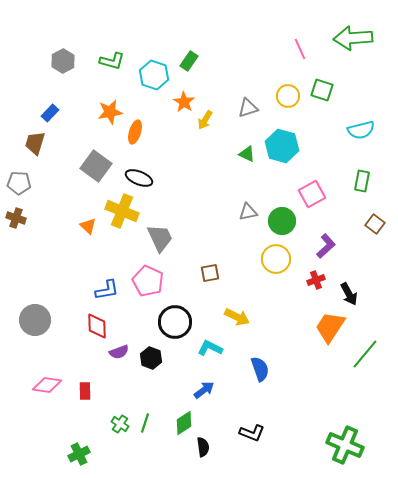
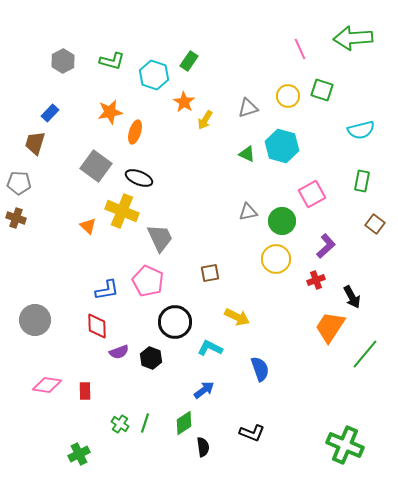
black arrow at (349, 294): moved 3 px right, 3 px down
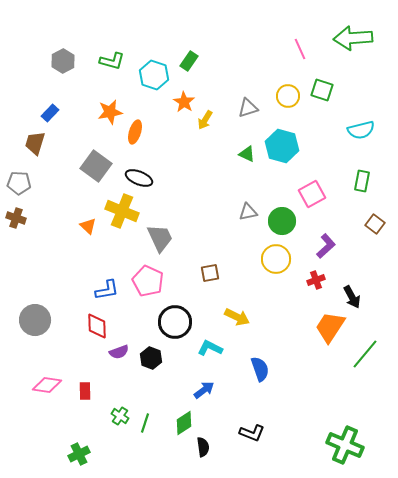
green cross at (120, 424): moved 8 px up
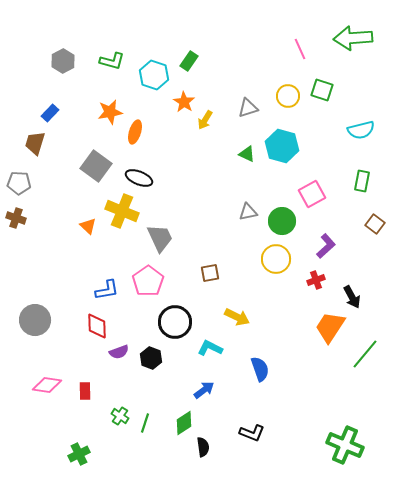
pink pentagon at (148, 281): rotated 12 degrees clockwise
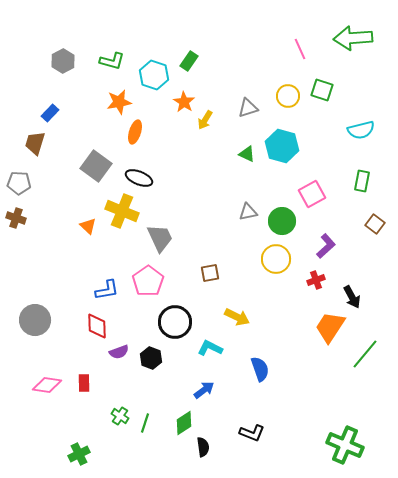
orange star at (110, 112): moved 9 px right, 10 px up
red rectangle at (85, 391): moved 1 px left, 8 px up
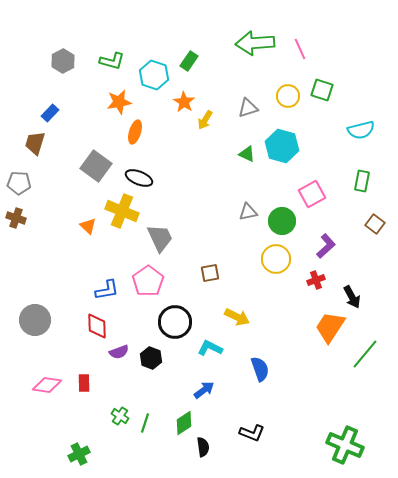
green arrow at (353, 38): moved 98 px left, 5 px down
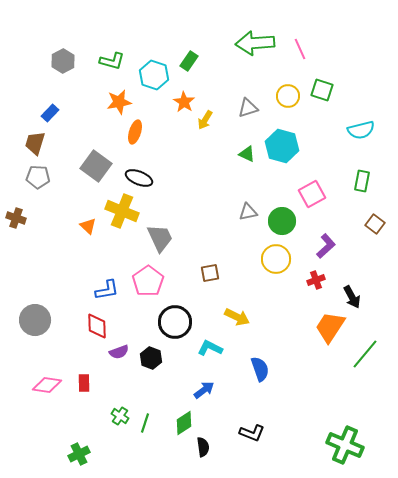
gray pentagon at (19, 183): moved 19 px right, 6 px up
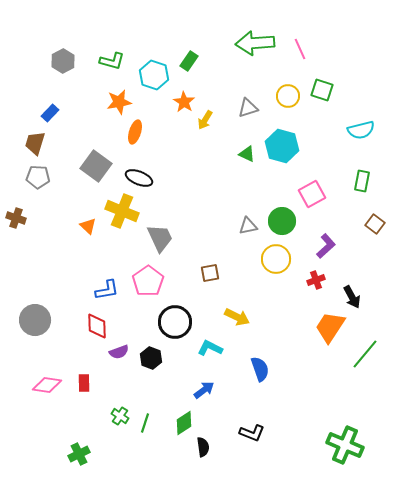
gray triangle at (248, 212): moved 14 px down
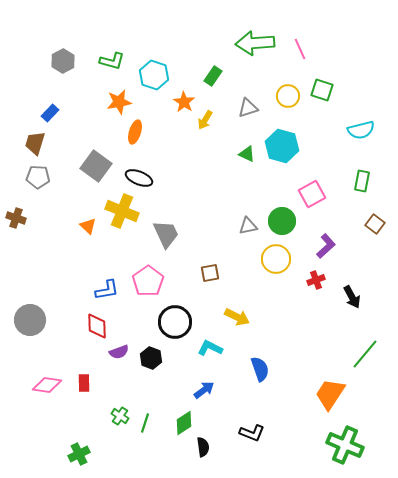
green rectangle at (189, 61): moved 24 px right, 15 px down
gray trapezoid at (160, 238): moved 6 px right, 4 px up
gray circle at (35, 320): moved 5 px left
orange trapezoid at (330, 327): moved 67 px down
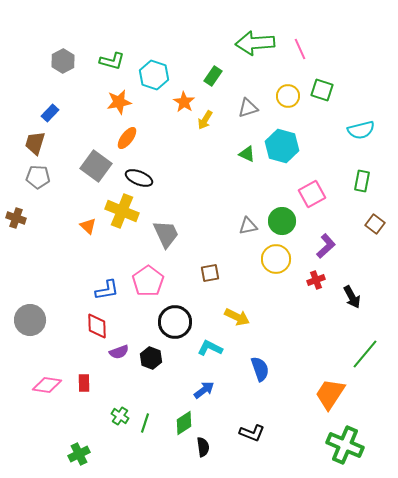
orange ellipse at (135, 132): moved 8 px left, 6 px down; rotated 20 degrees clockwise
